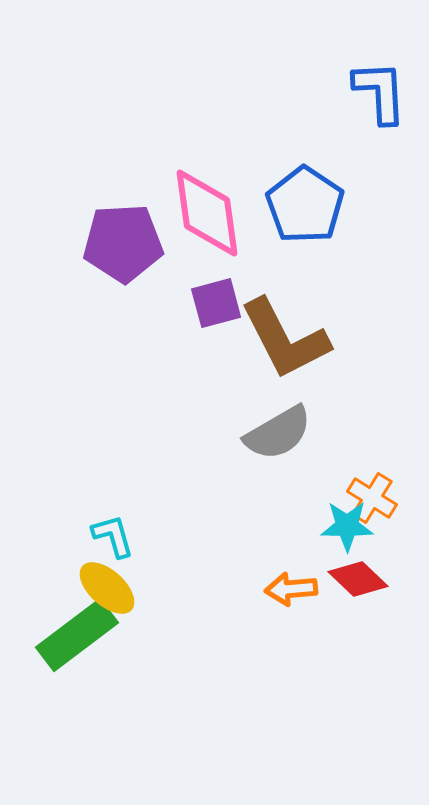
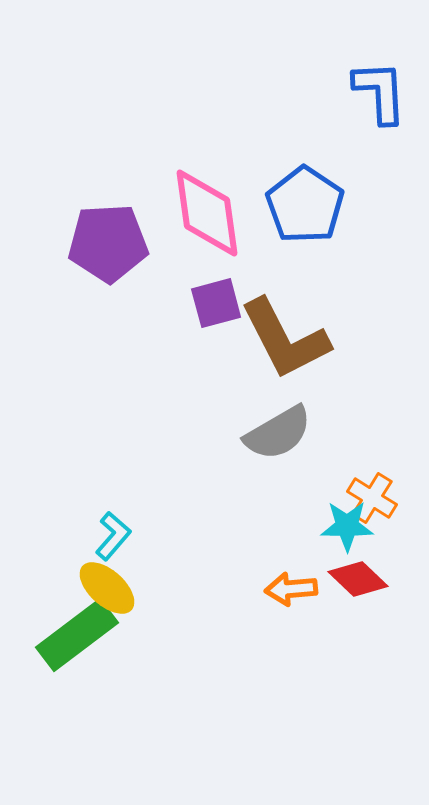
purple pentagon: moved 15 px left
cyan L-shape: rotated 57 degrees clockwise
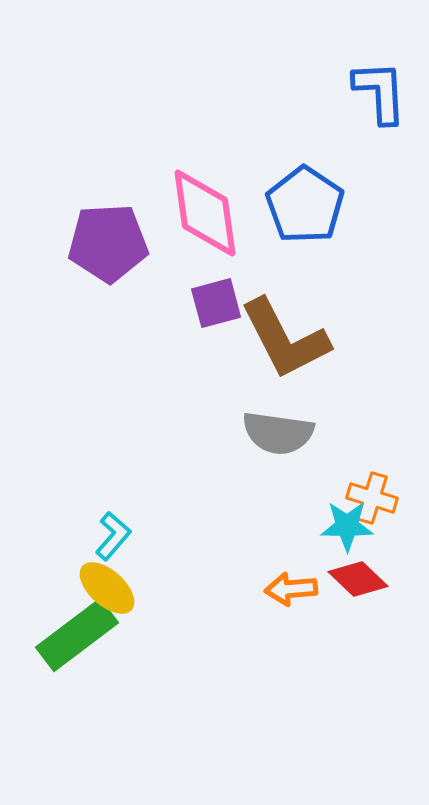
pink diamond: moved 2 px left
gray semicircle: rotated 38 degrees clockwise
orange cross: rotated 15 degrees counterclockwise
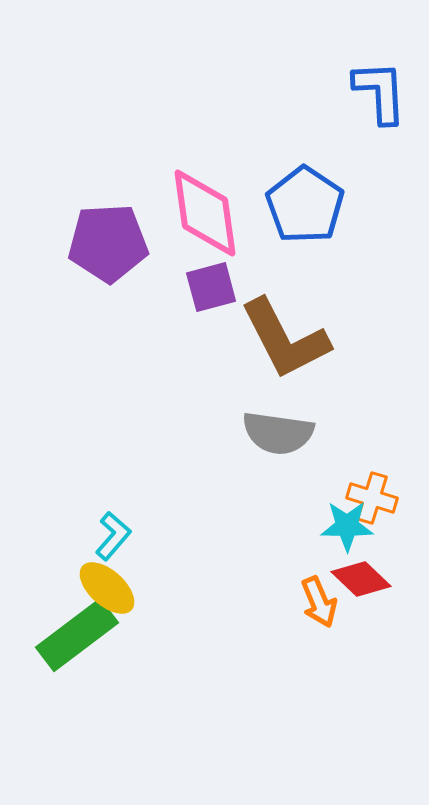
purple square: moved 5 px left, 16 px up
red diamond: moved 3 px right
orange arrow: moved 28 px right, 13 px down; rotated 108 degrees counterclockwise
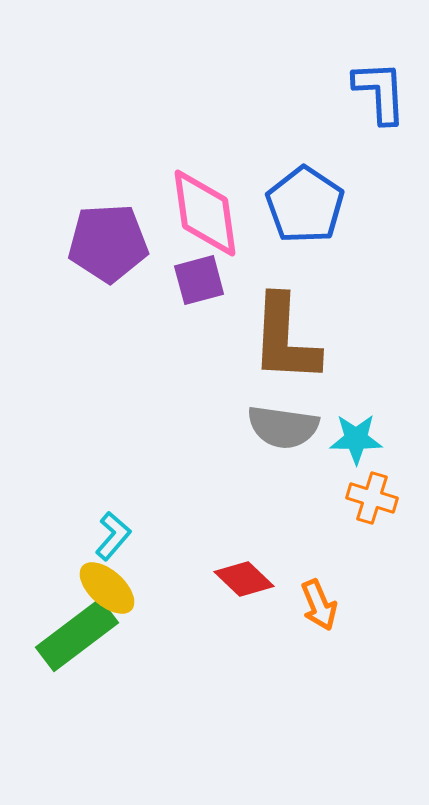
purple square: moved 12 px left, 7 px up
brown L-shape: rotated 30 degrees clockwise
gray semicircle: moved 5 px right, 6 px up
cyan star: moved 9 px right, 87 px up
red diamond: moved 117 px left
orange arrow: moved 3 px down
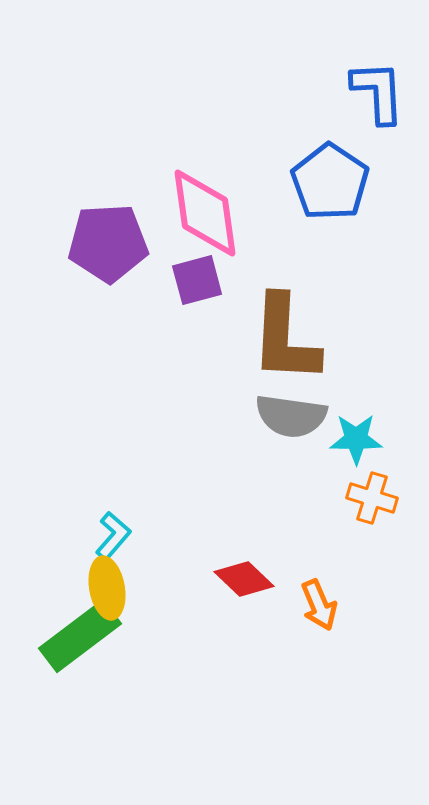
blue L-shape: moved 2 px left
blue pentagon: moved 25 px right, 23 px up
purple square: moved 2 px left
gray semicircle: moved 8 px right, 11 px up
yellow ellipse: rotated 38 degrees clockwise
green rectangle: moved 3 px right, 1 px down
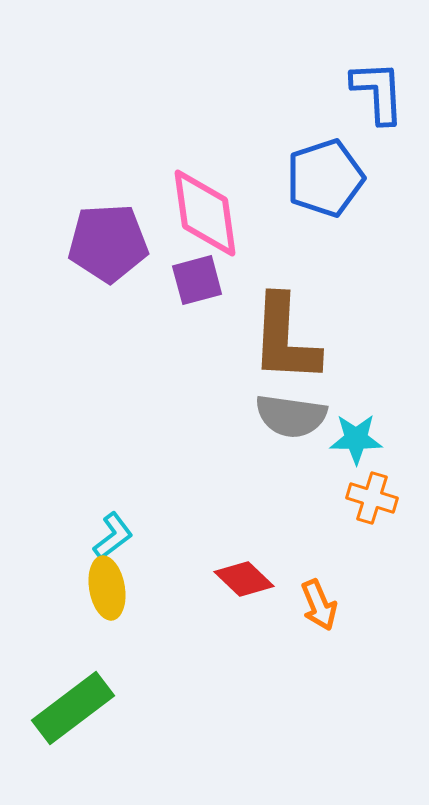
blue pentagon: moved 5 px left, 4 px up; rotated 20 degrees clockwise
cyan L-shape: rotated 12 degrees clockwise
green rectangle: moved 7 px left, 72 px down
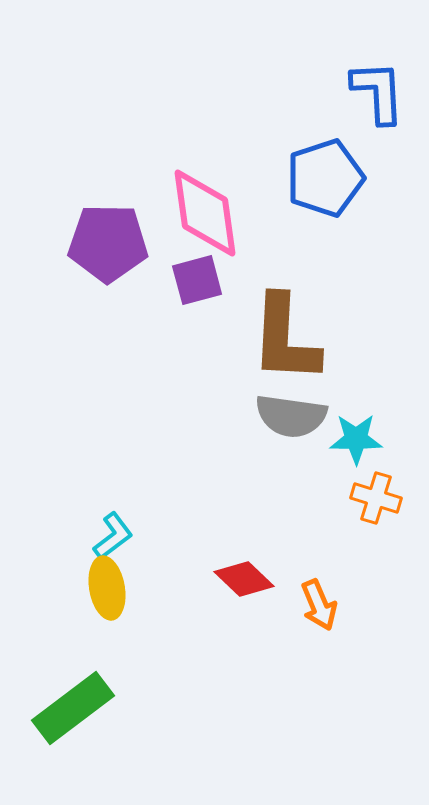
purple pentagon: rotated 4 degrees clockwise
orange cross: moved 4 px right
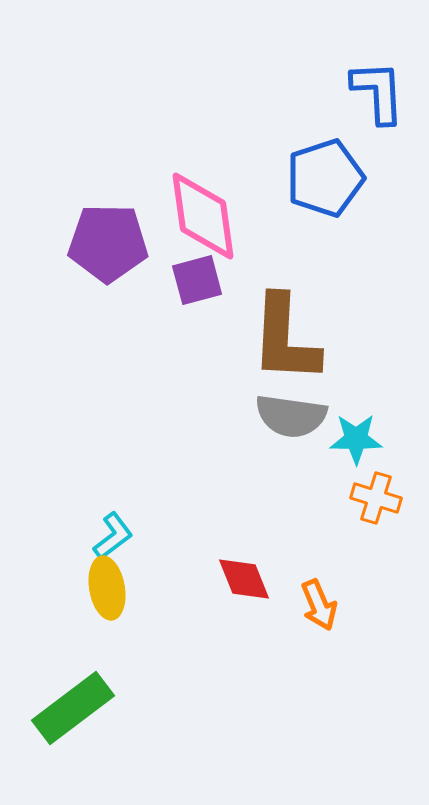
pink diamond: moved 2 px left, 3 px down
red diamond: rotated 24 degrees clockwise
